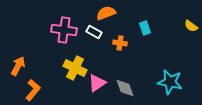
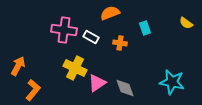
orange semicircle: moved 4 px right
yellow semicircle: moved 5 px left, 3 px up
white rectangle: moved 3 px left, 5 px down
cyan star: moved 2 px right
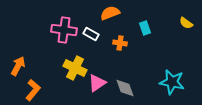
white rectangle: moved 3 px up
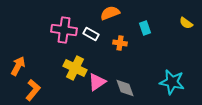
pink triangle: moved 1 px up
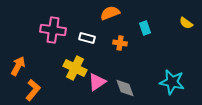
pink cross: moved 11 px left
white rectangle: moved 4 px left, 4 px down; rotated 14 degrees counterclockwise
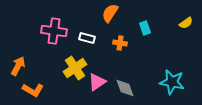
orange semicircle: rotated 36 degrees counterclockwise
yellow semicircle: rotated 72 degrees counterclockwise
pink cross: moved 1 px right, 1 px down
yellow cross: rotated 30 degrees clockwise
orange L-shape: rotated 80 degrees clockwise
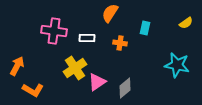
cyan rectangle: rotated 32 degrees clockwise
white rectangle: rotated 14 degrees counterclockwise
orange arrow: moved 1 px left
cyan star: moved 5 px right, 17 px up
gray diamond: rotated 70 degrees clockwise
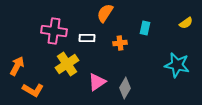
orange semicircle: moved 5 px left
orange cross: rotated 16 degrees counterclockwise
yellow cross: moved 8 px left, 4 px up
gray diamond: rotated 20 degrees counterclockwise
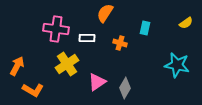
pink cross: moved 2 px right, 2 px up
orange cross: rotated 24 degrees clockwise
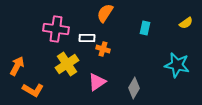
orange cross: moved 17 px left, 6 px down
gray diamond: moved 9 px right
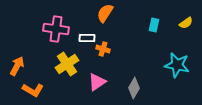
cyan rectangle: moved 9 px right, 3 px up
